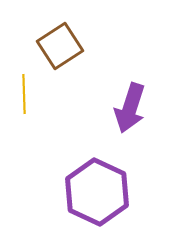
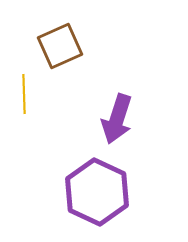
brown square: rotated 9 degrees clockwise
purple arrow: moved 13 px left, 11 px down
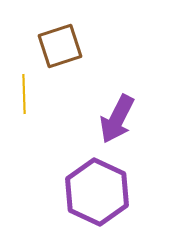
brown square: rotated 6 degrees clockwise
purple arrow: rotated 9 degrees clockwise
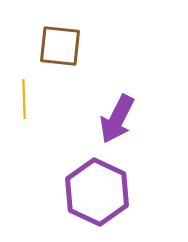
brown square: rotated 24 degrees clockwise
yellow line: moved 5 px down
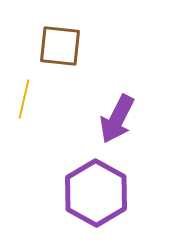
yellow line: rotated 15 degrees clockwise
purple hexagon: moved 1 px left, 1 px down; rotated 4 degrees clockwise
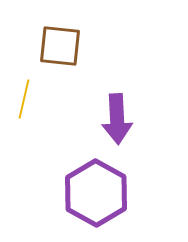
purple arrow: rotated 30 degrees counterclockwise
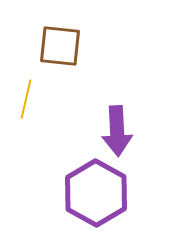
yellow line: moved 2 px right
purple arrow: moved 12 px down
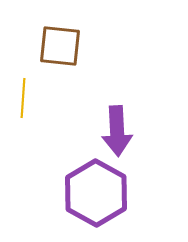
yellow line: moved 3 px left, 1 px up; rotated 9 degrees counterclockwise
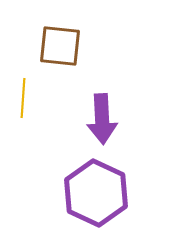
purple arrow: moved 15 px left, 12 px up
purple hexagon: rotated 4 degrees counterclockwise
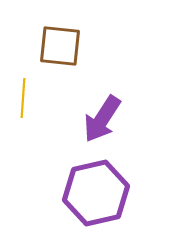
purple arrow: rotated 36 degrees clockwise
purple hexagon: rotated 22 degrees clockwise
